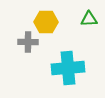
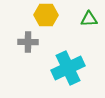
yellow hexagon: moved 7 px up
cyan cross: rotated 20 degrees counterclockwise
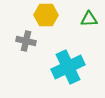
gray cross: moved 2 px left, 1 px up; rotated 12 degrees clockwise
cyan cross: moved 1 px up
